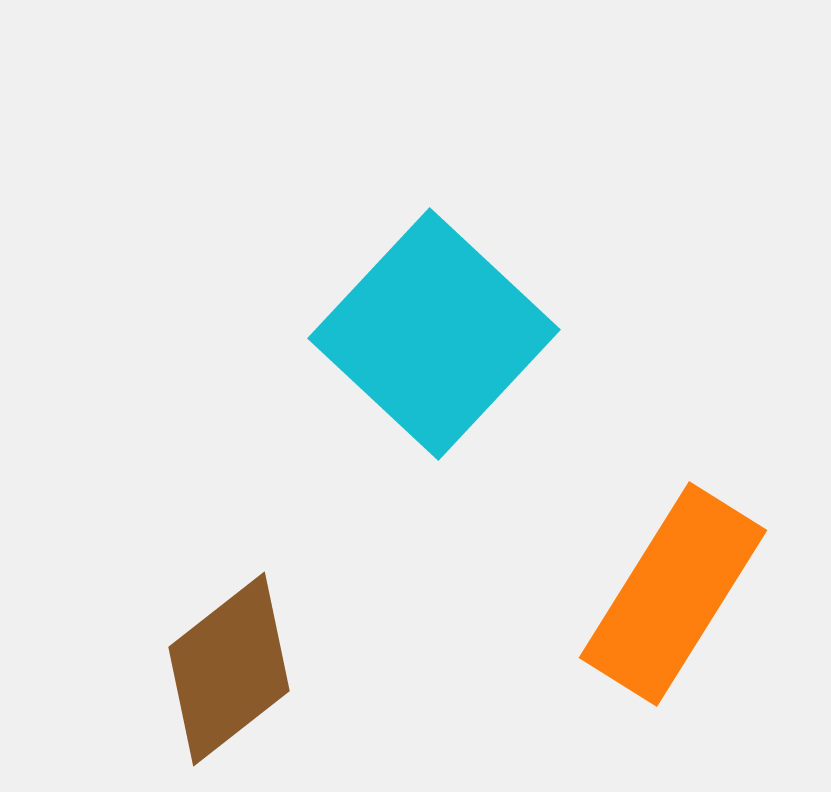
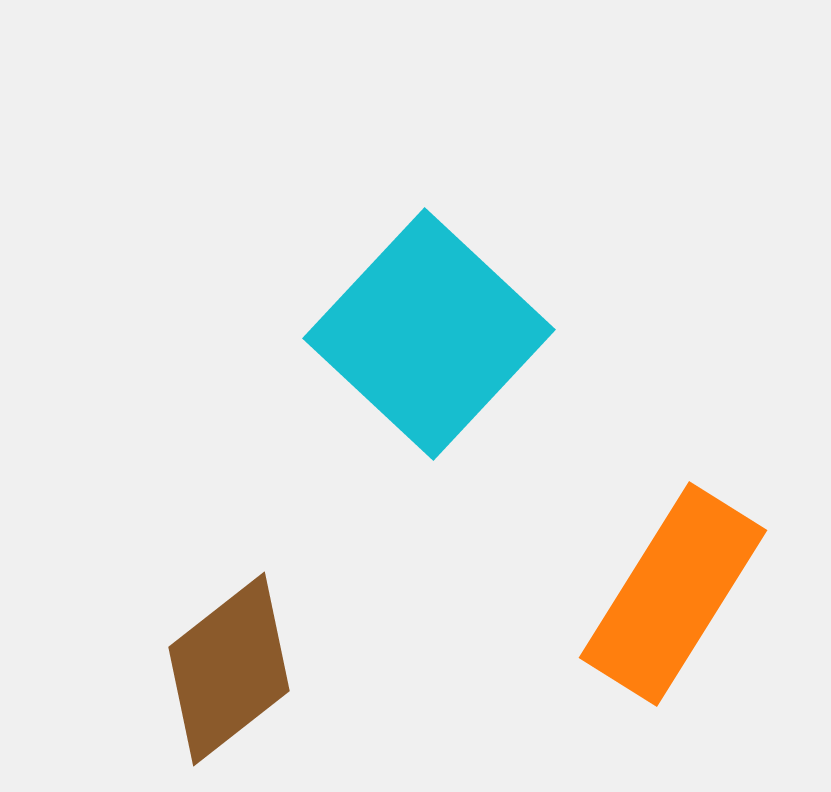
cyan square: moved 5 px left
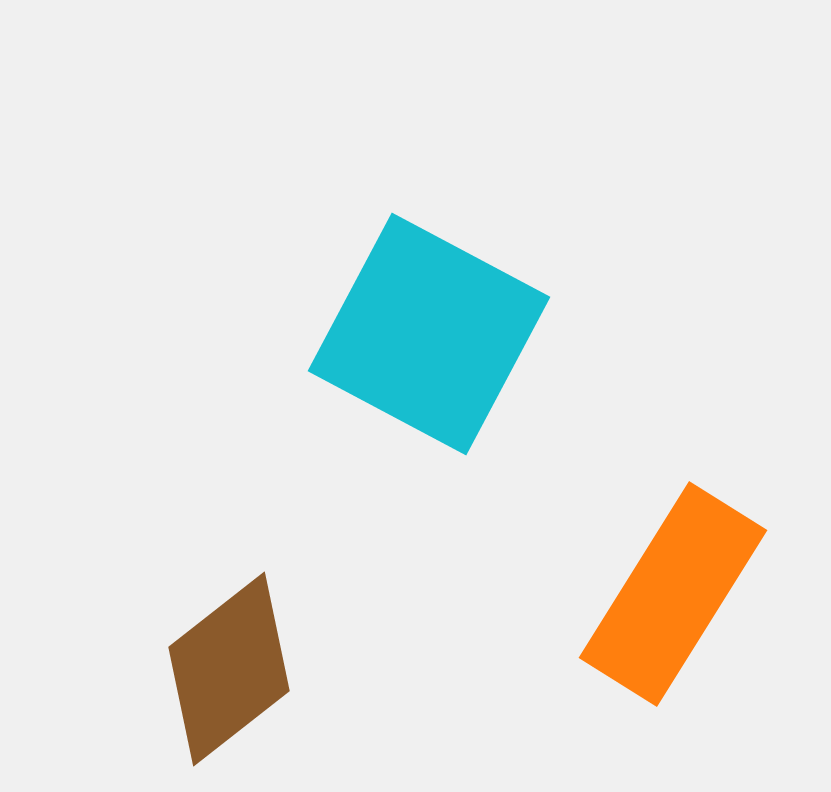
cyan square: rotated 15 degrees counterclockwise
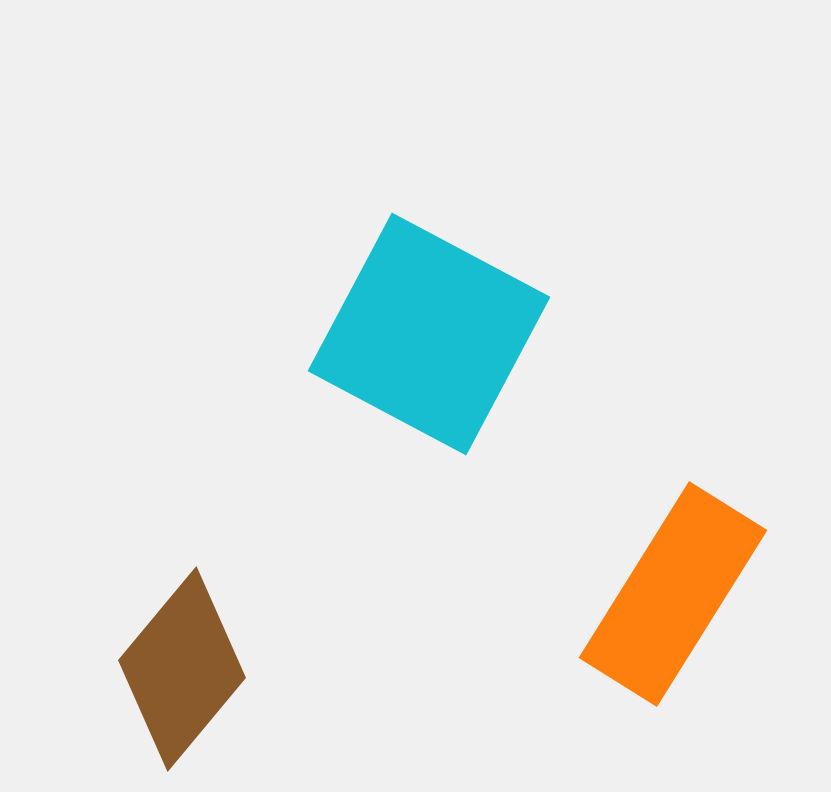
brown diamond: moved 47 px left; rotated 12 degrees counterclockwise
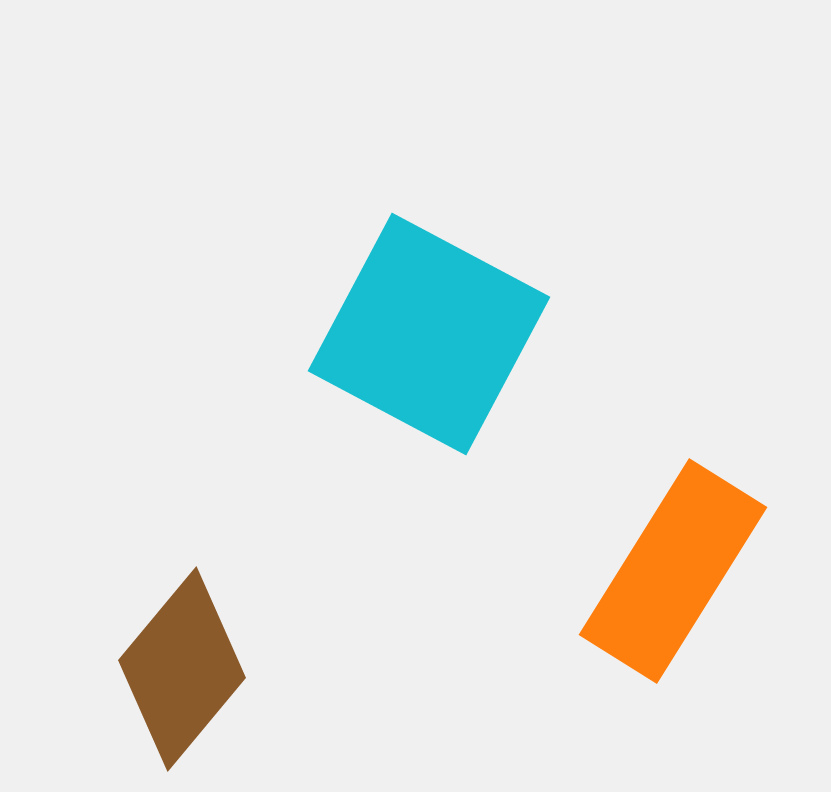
orange rectangle: moved 23 px up
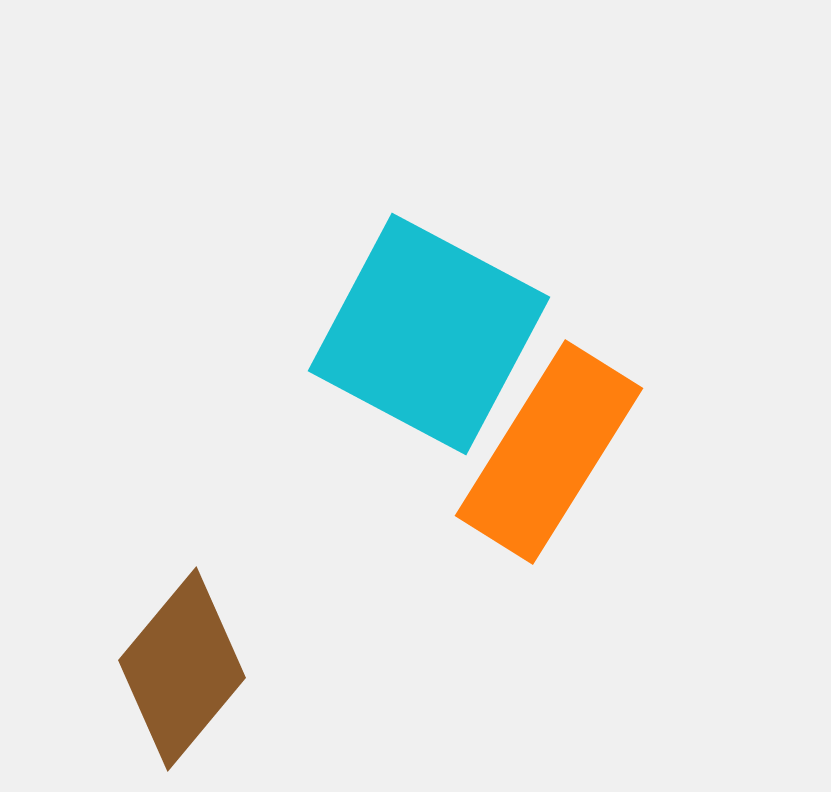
orange rectangle: moved 124 px left, 119 px up
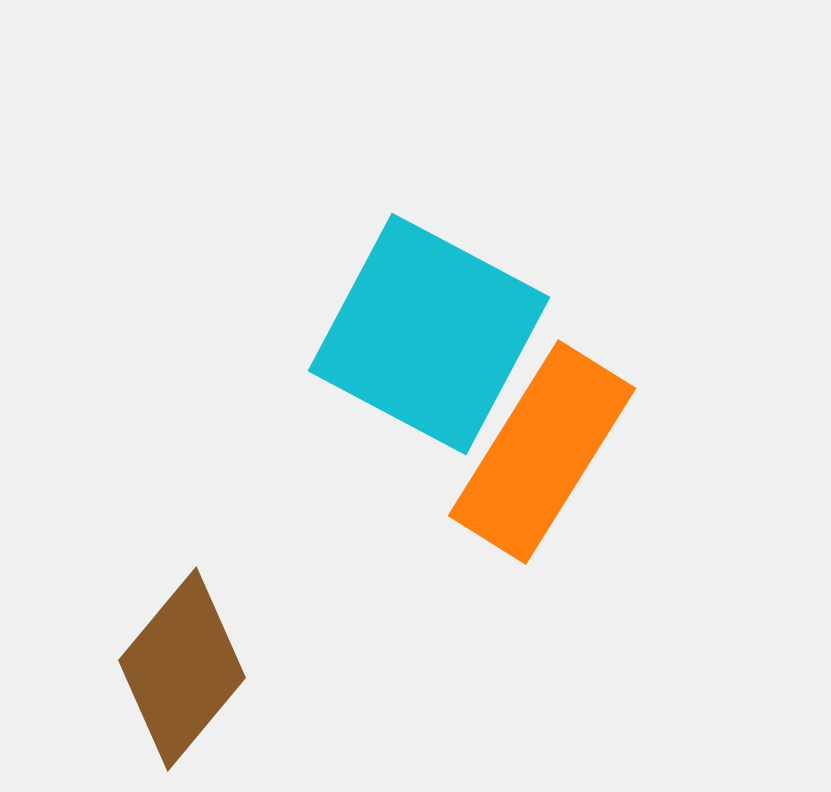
orange rectangle: moved 7 px left
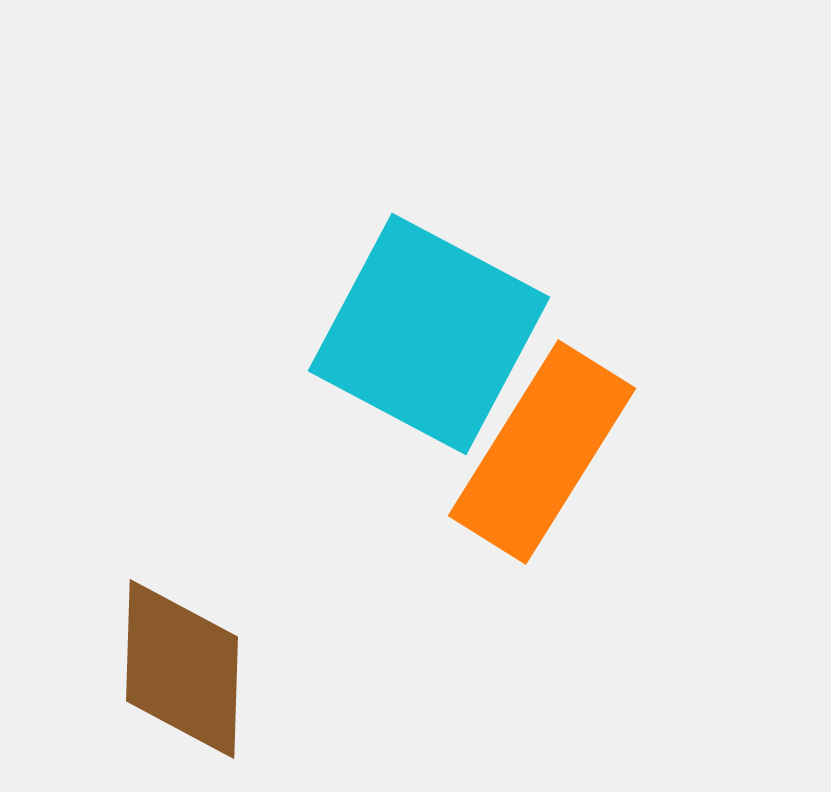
brown diamond: rotated 38 degrees counterclockwise
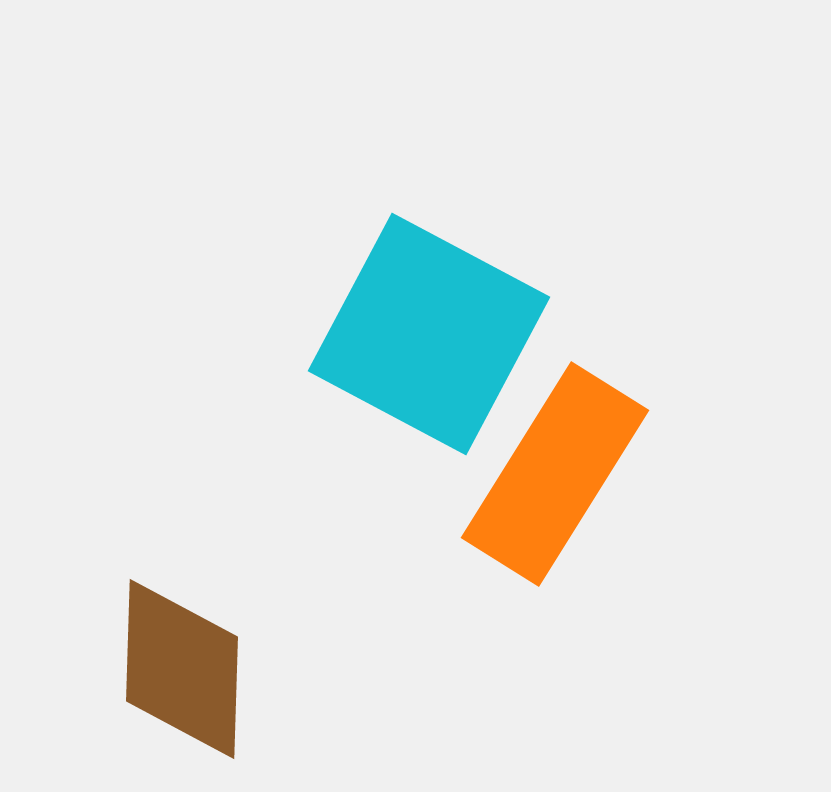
orange rectangle: moved 13 px right, 22 px down
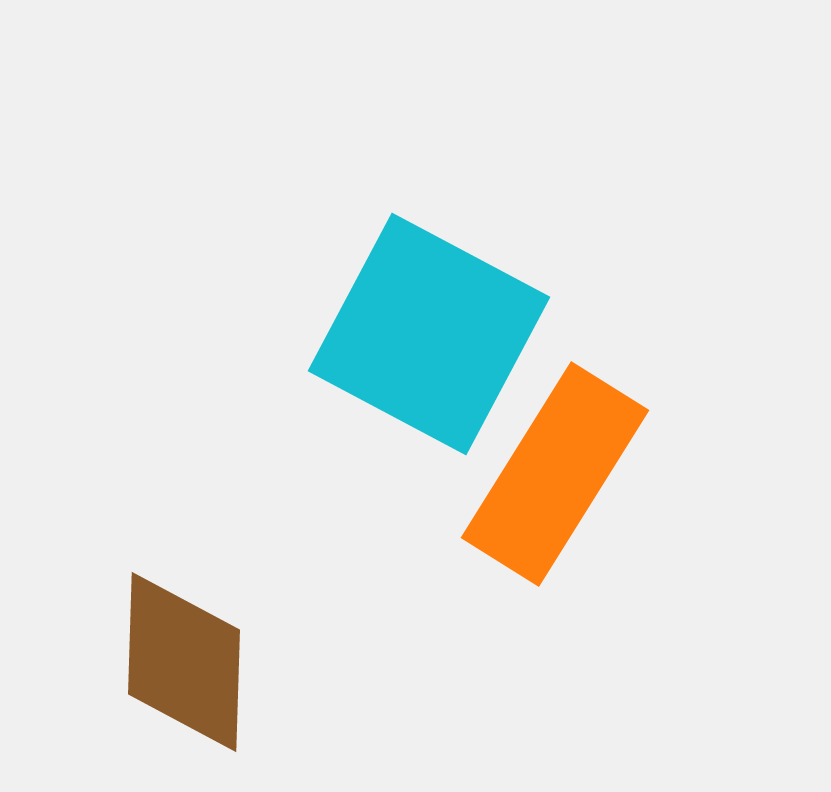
brown diamond: moved 2 px right, 7 px up
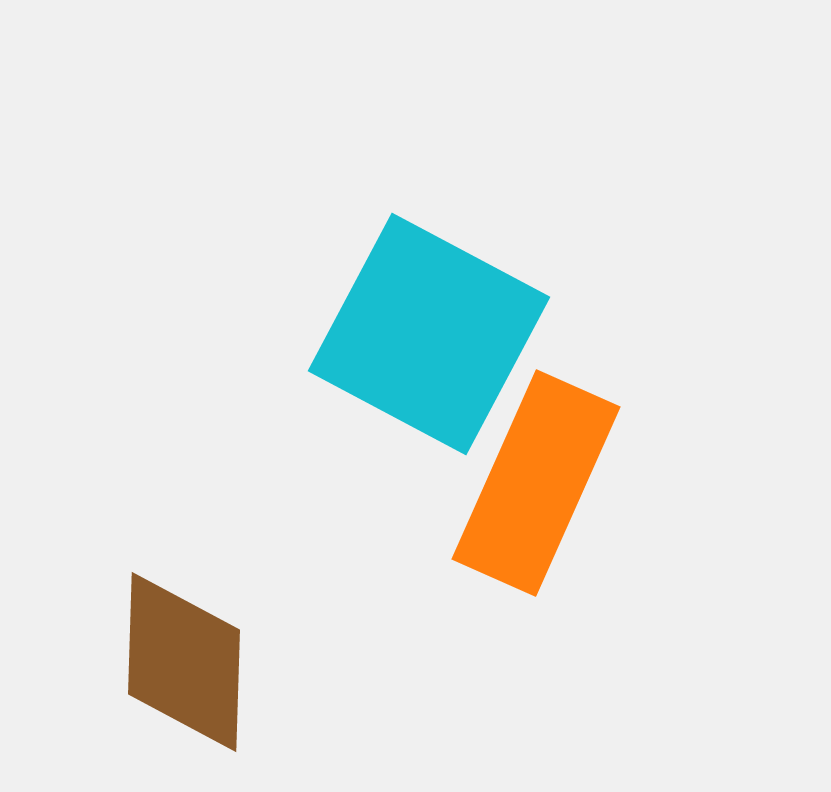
orange rectangle: moved 19 px left, 9 px down; rotated 8 degrees counterclockwise
